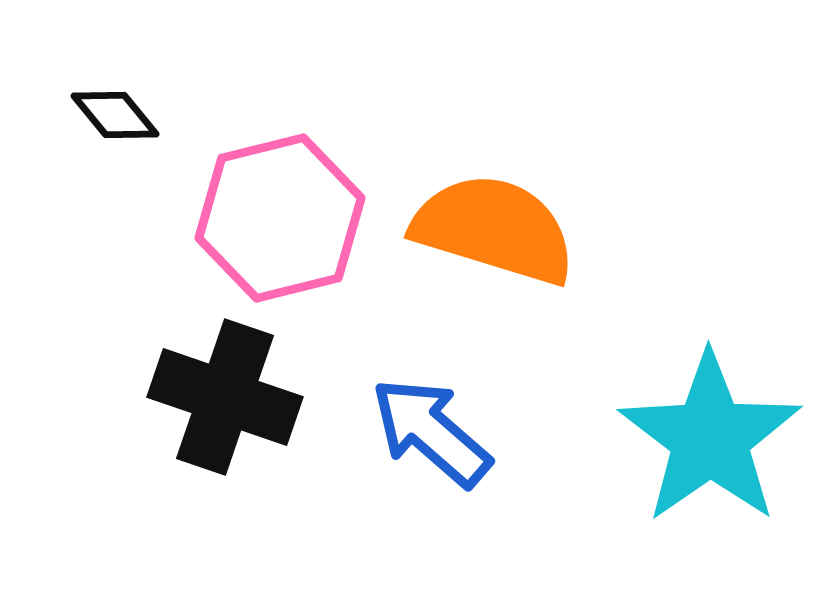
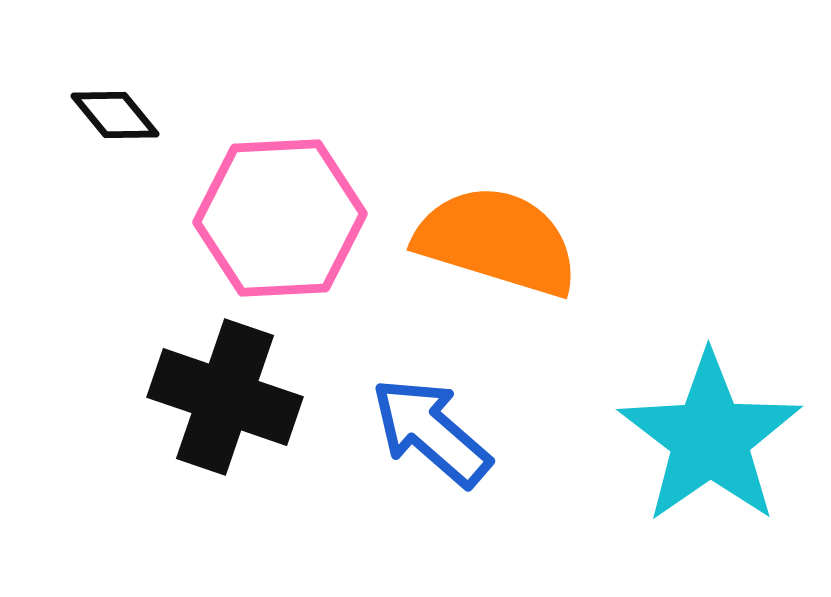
pink hexagon: rotated 11 degrees clockwise
orange semicircle: moved 3 px right, 12 px down
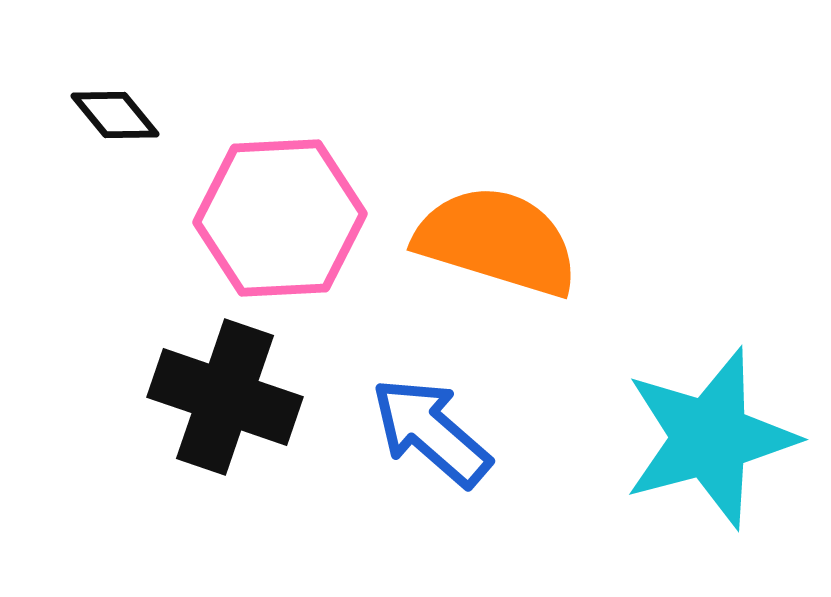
cyan star: rotated 20 degrees clockwise
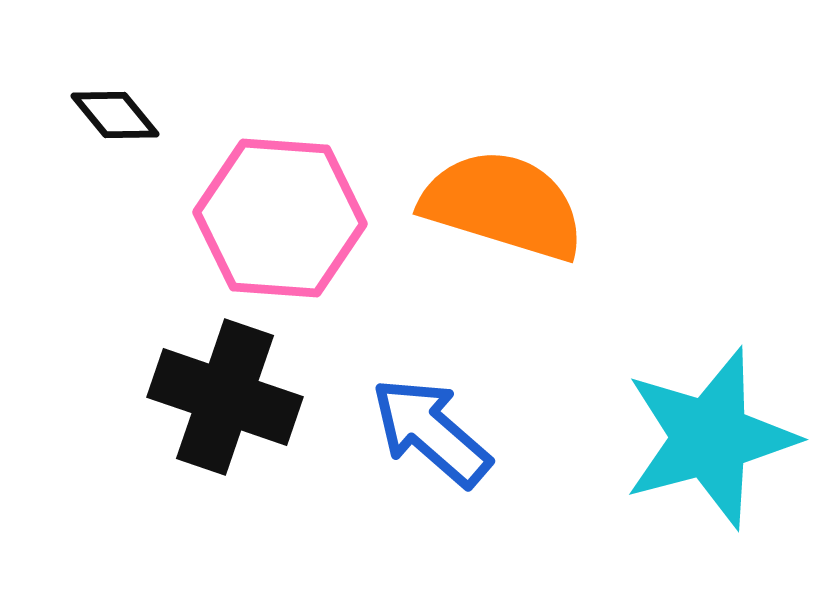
pink hexagon: rotated 7 degrees clockwise
orange semicircle: moved 6 px right, 36 px up
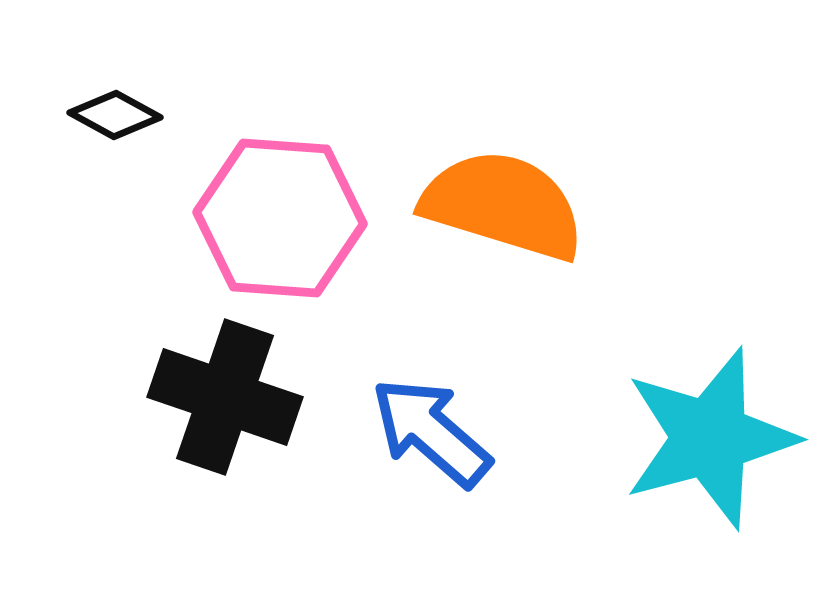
black diamond: rotated 22 degrees counterclockwise
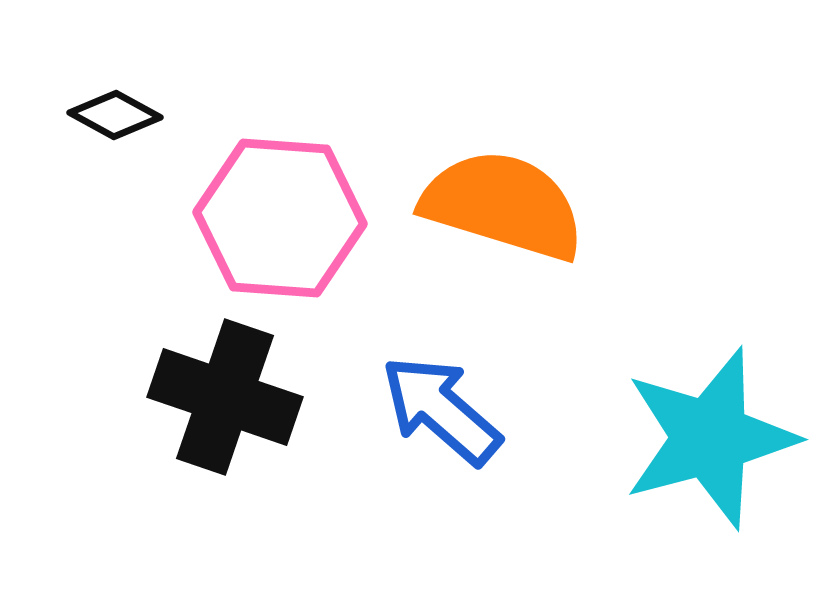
blue arrow: moved 10 px right, 22 px up
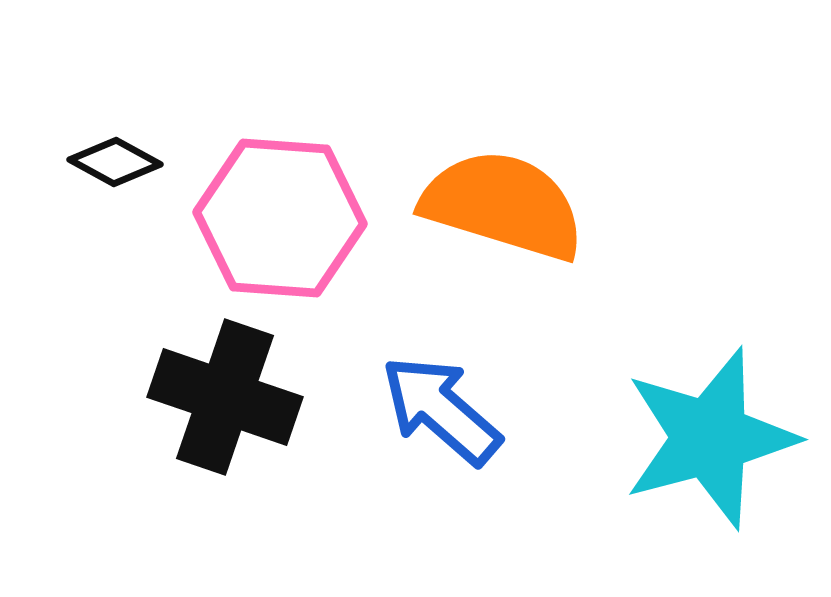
black diamond: moved 47 px down
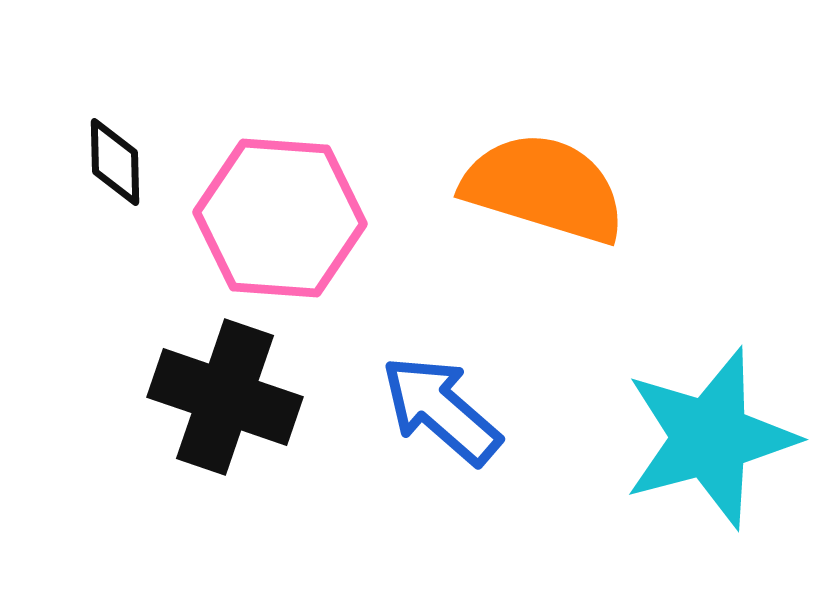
black diamond: rotated 60 degrees clockwise
orange semicircle: moved 41 px right, 17 px up
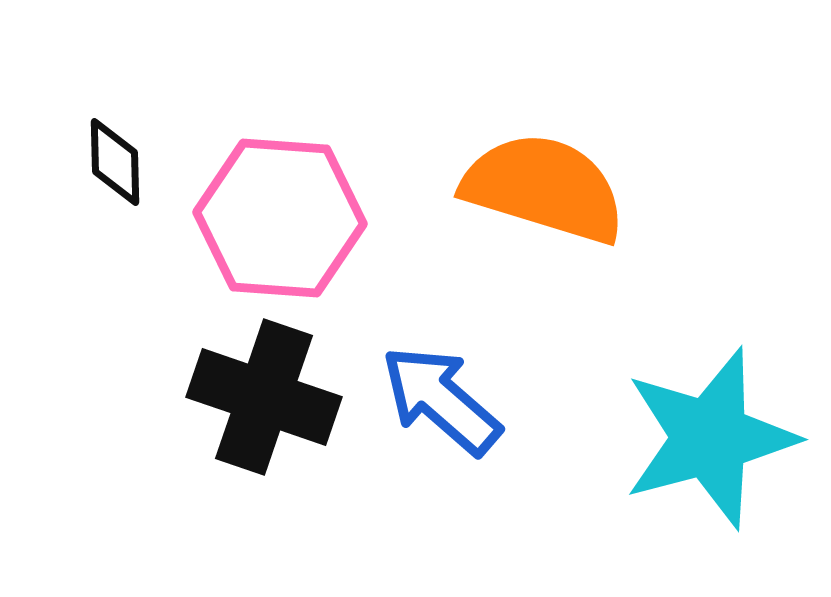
black cross: moved 39 px right
blue arrow: moved 10 px up
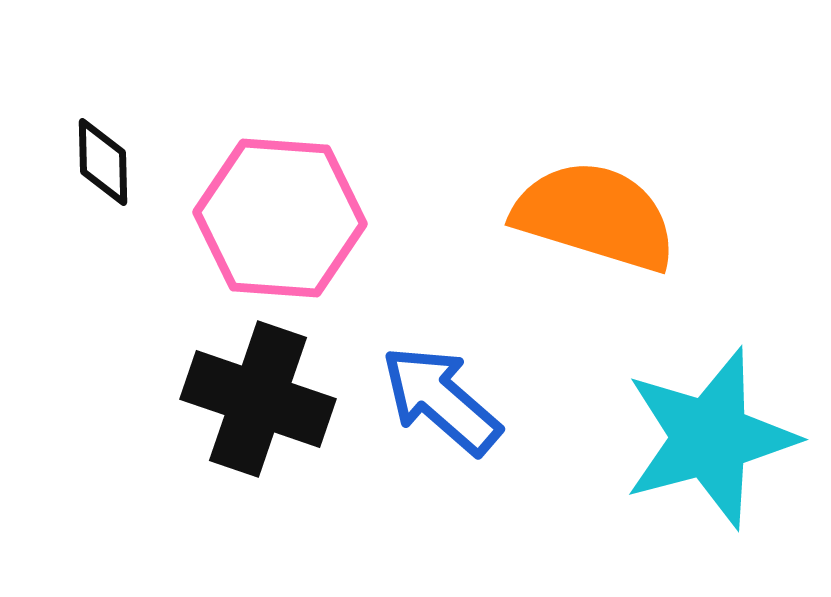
black diamond: moved 12 px left
orange semicircle: moved 51 px right, 28 px down
black cross: moved 6 px left, 2 px down
